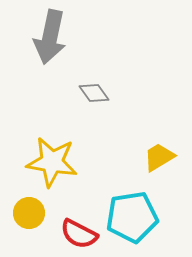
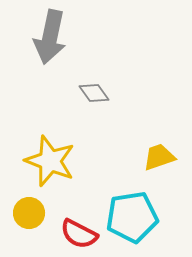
yellow trapezoid: rotated 12 degrees clockwise
yellow star: moved 2 px left, 1 px up; rotated 12 degrees clockwise
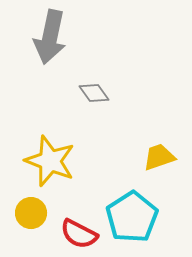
yellow circle: moved 2 px right
cyan pentagon: rotated 24 degrees counterclockwise
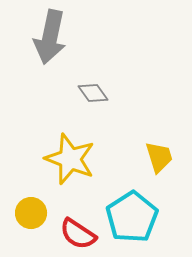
gray diamond: moved 1 px left
yellow trapezoid: rotated 92 degrees clockwise
yellow star: moved 20 px right, 2 px up
red semicircle: moved 1 px left; rotated 6 degrees clockwise
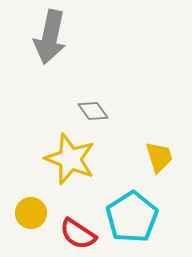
gray diamond: moved 18 px down
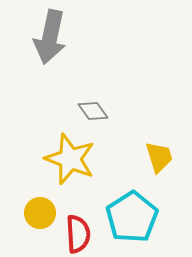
yellow circle: moved 9 px right
red semicircle: rotated 126 degrees counterclockwise
